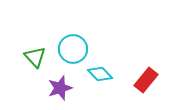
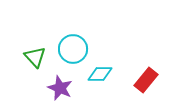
cyan diamond: rotated 45 degrees counterclockwise
purple star: rotated 30 degrees counterclockwise
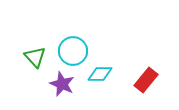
cyan circle: moved 2 px down
purple star: moved 2 px right, 4 px up
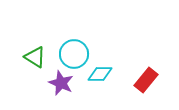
cyan circle: moved 1 px right, 3 px down
green triangle: rotated 15 degrees counterclockwise
purple star: moved 1 px left, 1 px up
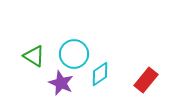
green triangle: moved 1 px left, 1 px up
cyan diamond: rotated 35 degrees counterclockwise
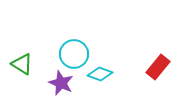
green triangle: moved 12 px left, 8 px down
cyan diamond: rotated 55 degrees clockwise
red rectangle: moved 12 px right, 13 px up
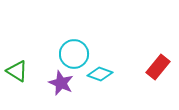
green triangle: moved 5 px left, 7 px down
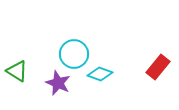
purple star: moved 3 px left
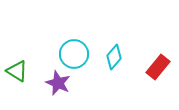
cyan diamond: moved 14 px right, 17 px up; rotated 70 degrees counterclockwise
